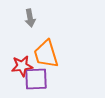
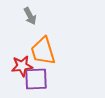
gray arrow: moved 2 px up; rotated 18 degrees counterclockwise
orange trapezoid: moved 3 px left, 3 px up
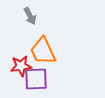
orange trapezoid: rotated 8 degrees counterclockwise
red star: moved 1 px left
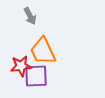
purple square: moved 3 px up
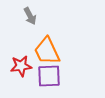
orange trapezoid: moved 4 px right
purple square: moved 13 px right
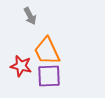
red star: rotated 20 degrees clockwise
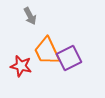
purple square: moved 20 px right, 18 px up; rotated 25 degrees counterclockwise
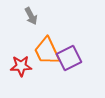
gray arrow: moved 1 px right
red star: rotated 15 degrees counterclockwise
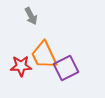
orange trapezoid: moved 3 px left, 4 px down
purple square: moved 3 px left, 10 px down
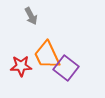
orange trapezoid: moved 3 px right
purple square: rotated 25 degrees counterclockwise
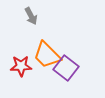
orange trapezoid: rotated 20 degrees counterclockwise
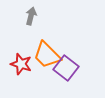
gray arrow: rotated 138 degrees counterclockwise
red star: moved 2 px up; rotated 20 degrees clockwise
